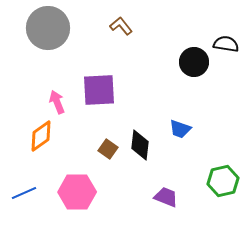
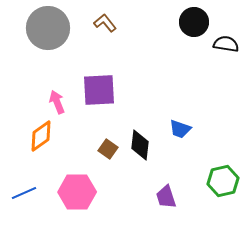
brown L-shape: moved 16 px left, 3 px up
black circle: moved 40 px up
purple trapezoid: rotated 130 degrees counterclockwise
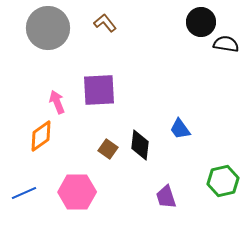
black circle: moved 7 px right
blue trapezoid: rotated 35 degrees clockwise
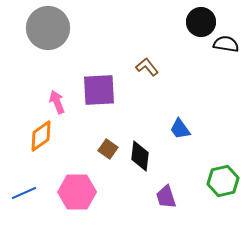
brown L-shape: moved 42 px right, 44 px down
black diamond: moved 11 px down
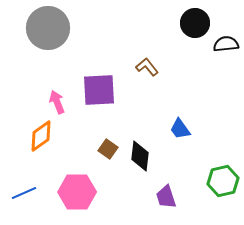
black circle: moved 6 px left, 1 px down
black semicircle: rotated 15 degrees counterclockwise
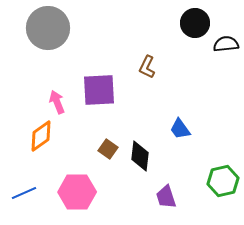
brown L-shape: rotated 115 degrees counterclockwise
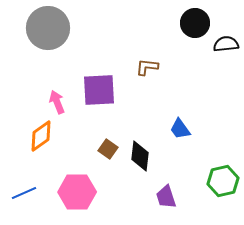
brown L-shape: rotated 70 degrees clockwise
